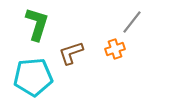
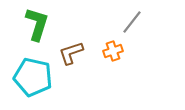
orange cross: moved 2 px left, 2 px down
cyan pentagon: rotated 18 degrees clockwise
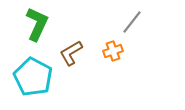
green L-shape: rotated 8 degrees clockwise
brown L-shape: rotated 12 degrees counterclockwise
cyan pentagon: rotated 15 degrees clockwise
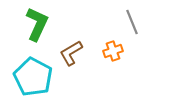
gray line: rotated 60 degrees counterclockwise
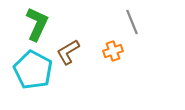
brown L-shape: moved 3 px left, 1 px up
cyan pentagon: moved 7 px up
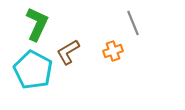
gray line: moved 1 px right, 1 px down
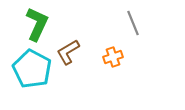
orange cross: moved 6 px down
cyan pentagon: moved 1 px left, 1 px up
